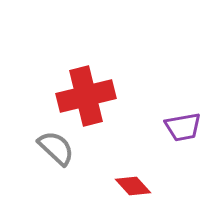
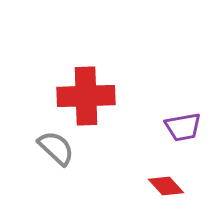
red cross: rotated 12 degrees clockwise
red diamond: moved 33 px right
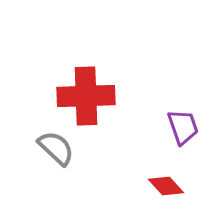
purple trapezoid: rotated 99 degrees counterclockwise
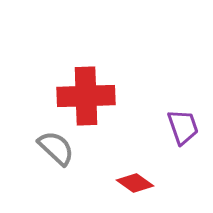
red diamond: moved 31 px left, 3 px up; rotated 12 degrees counterclockwise
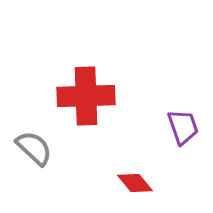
gray semicircle: moved 22 px left
red diamond: rotated 15 degrees clockwise
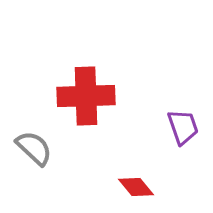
red diamond: moved 1 px right, 4 px down
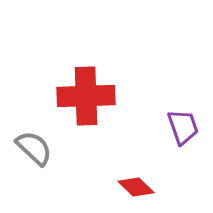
red diamond: rotated 6 degrees counterclockwise
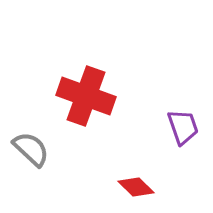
red cross: rotated 22 degrees clockwise
gray semicircle: moved 3 px left, 1 px down
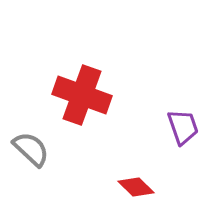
red cross: moved 4 px left, 1 px up
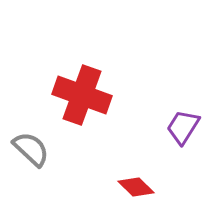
purple trapezoid: rotated 129 degrees counterclockwise
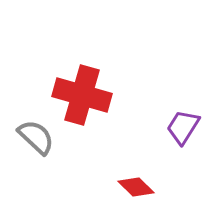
red cross: rotated 4 degrees counterclockwise
gray semicircle: moved 5 px right, 12 px up
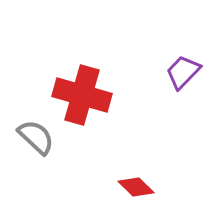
purple trapezoid: moved 55 px up; rotated 12 degrees clockwise
